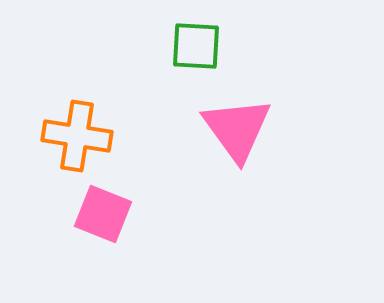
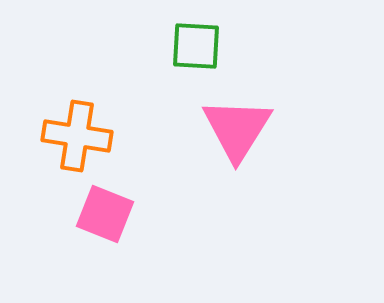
pink triangle: rotated 8 degrees clockwise
pink square: moved 2 px right
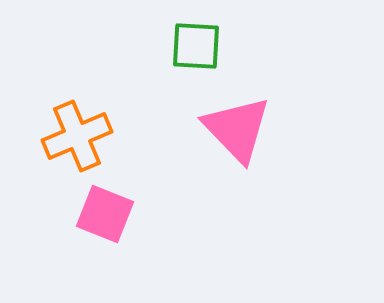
pink triangle: rotated 16 degrees counterclockwise
orange cross: rotated 32 degrees counterclockwise
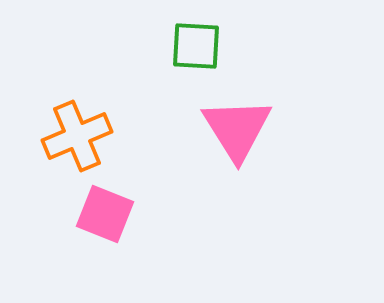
pink triangle: rotated 12 degrees clockwise
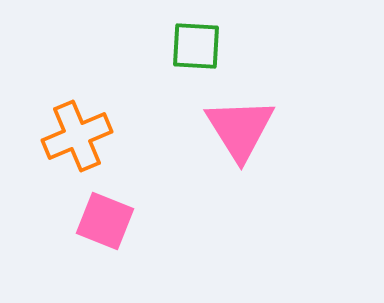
pink triangle: moved 3 px right
pink square: moved 7 px down
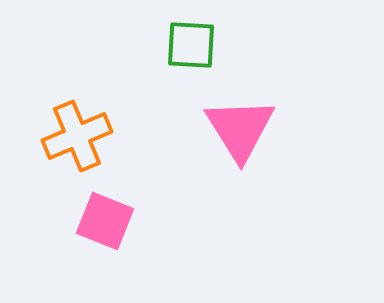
green square: moved 5 px left, 1 px up
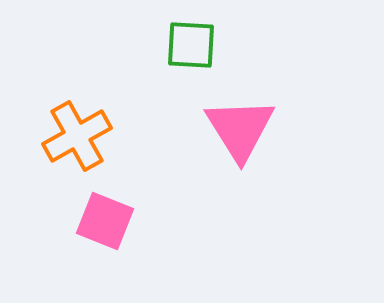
orange cross: rotated 6 degrees counterclockwise
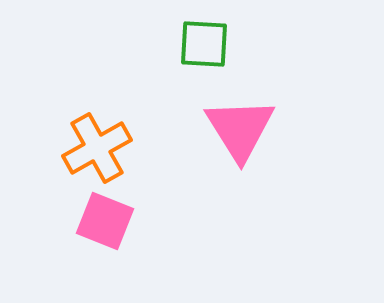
green square: moved 13 px right, 1 px up
orange cross: moved 20 px right, 12 px down
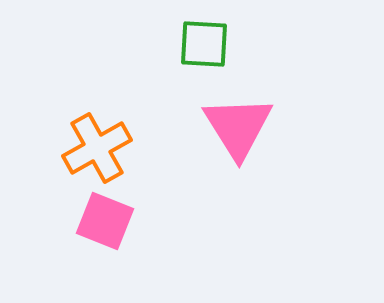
pink triangle: moved 2 px left, 2 px up
